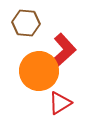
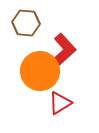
orange circle: moved 1 px right
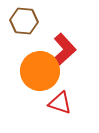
brown hexagon: moved 2 px left, 2 px up
red triangle: rotated 50 degrees clockwise
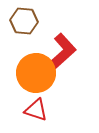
orange circle: moved 4 px left, 2 px down
red triangle: moved 24 px left, 7 px down
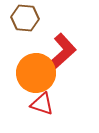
brown hexagon: moved 1 px right, 3 px up
red triangle: moved 6 px right, 6 px up
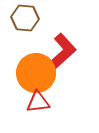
red triangle: moved 4 px left, 2 px up; rotated 25 degrees counterclockwise
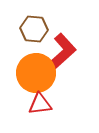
brown hexagon: moved 9 px right, 11 px down
red triangle: moved 2 px right, 2 px down
